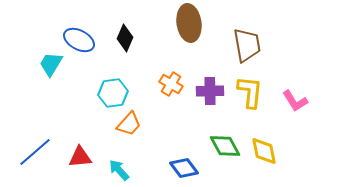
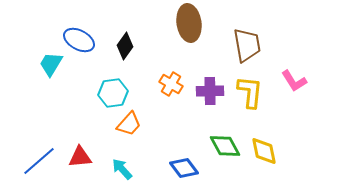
black diamond: moved 8 px down; rotated 12 degrees clockwise
pink L-shape: moved 1 px left, 20 px up
blue line: moved 4 px right, 9 px down
cyan arrow: moved 3 px right, 1 px up
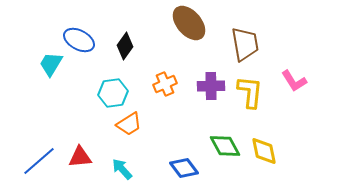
brown ellipse: rotated 33 degrees counterclockwise
brown trapezoid: moved 2 px left, 1 px up
orange cross: moved 6 px left; rotated 35 degrees clockwise
purple cross: moved 1 px right, 5 px up
orange trapezoid: rotated 16 degrees clockwise
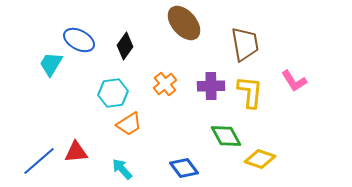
brown ellipse: moved 5 px left
orange cross: rotated 15 degrees counterclockwise
green diamond: moved 1 px right, 10 px up
yellow diamond: moved 4 px left, 8 px down; rotated 60 degrees counterclockwise
red triangle: moved 4 px left, 5 px up
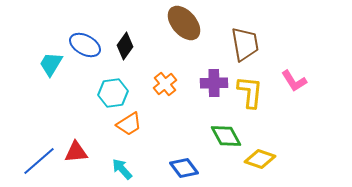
blue ellipse: moved 6 px right, 5 px down
purple cross: moved 3 px right, 3 px up
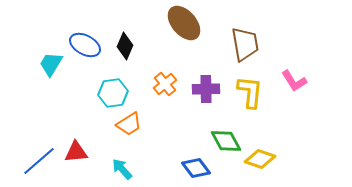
black diamond: rotated 12 degrees counterclockwise
purple cross: moved 8 px left, 6 px down
green diamond: moved 5 px down
blue diamond: moved 12 px right
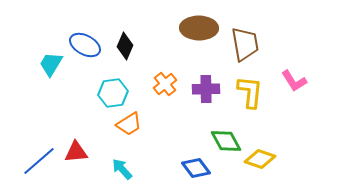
brown ellipse: moved 15 px right, 5 px down; rotated 48 degrees counterclockwise
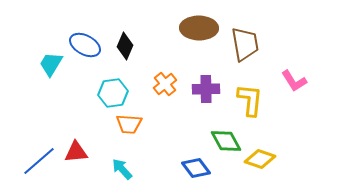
yellow L-shape: moved 8 px down
orange trapezoid: rotated 36 degrees clockwise
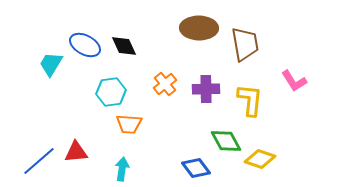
black diamond: moved 1 px left; rotated 48 degrees counterclockwise
cyan hexagon: moved 2 px left, 1 px up
cyan arrow: rotated 50 degrees clockwise
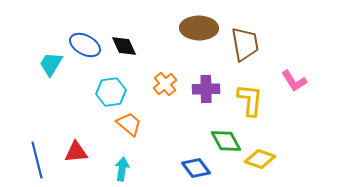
orange trapezoid: rotated 144 degrees counterclockwise
blue line: moved 2 px left, 1 px up; rotated 63 degrees counterclockwise
